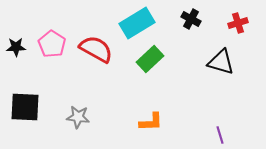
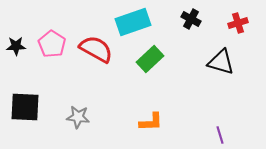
cyan rectangle: moved 4 px left, 1 px up; rotated 12 degrees clockwise
black star: moved 1 px up
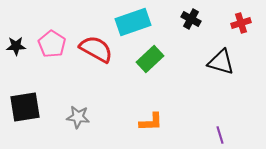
red cross: moved 3 px right
black square: rotated 12 degrees counterclockwise
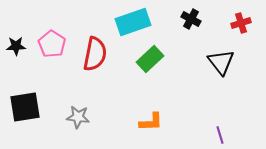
red semicircle: moved 1 px left, 5 px down; rotated 72 degrees clockwise
black triangle: rotated 36 degrees clockwise
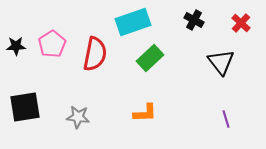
black cross: moved 3 px right, 1 px down
red cross: rotated 30 degrees counterclockwise
pink pentagon: rotated 8 degrees clockwise
green rectangle: moved 1 px up
orange L-shape: moved 6 px left, 9 px up
purple line: moved 6 px right, 16 px up
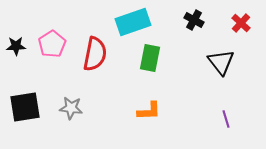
green rectangle: rotated 36 degrees counterclockwise
orange L-shape: moved 4 px right, 2 px up
gray star: moved 7 px left, 9 px up
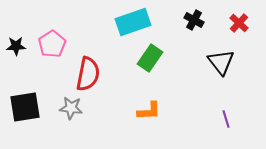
red cross: moved 2 px left
red semicircle: moved 7 px left, 20 px down
green rectangle: rotated 24 degrees clockwise
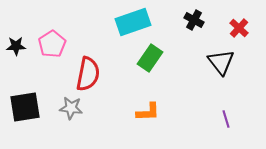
red cross: moved 5 px down
orange L-shape: moved 1 px left, 1 px down
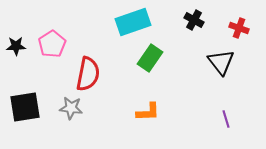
red cross: rotated 24 degrees counterclockwise
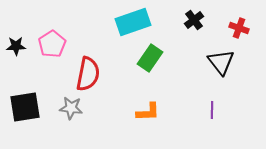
black cross: rotated 24 degrees clockwise
purple line: moved 14 px left, 9 px up; rotated 18 degrees clockwise
